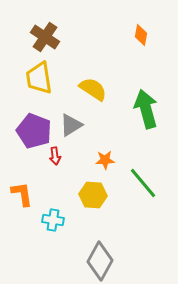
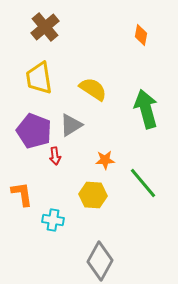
brown cross: moved 10 px up; rotated 16 degrees clockwise
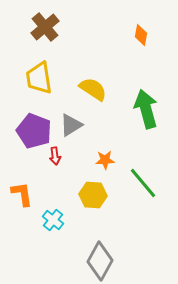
cyan cross: rotated 30 degrees clockwise
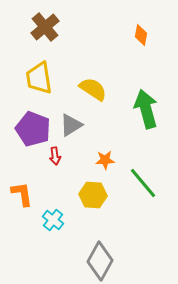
purple pentagon: moved 1 px left, 2 px up
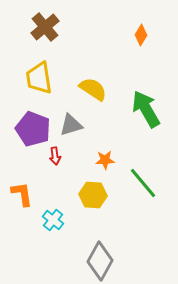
orange diamond: rotated 20 degrees clockwise
green arrow: rotated 15 degrees counterclockwise
gray triangle: rotated 15 degrees clockwise
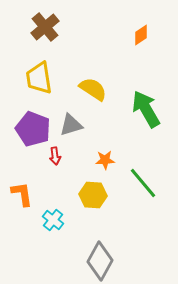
orange diamond: rotated 25 degrees clockwise
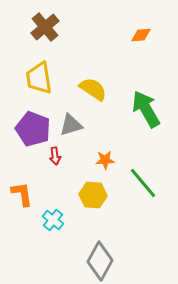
orange diamond: rotated 30 degrees clockwise
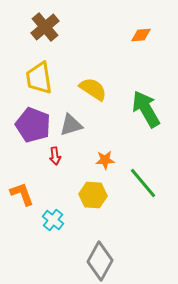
purple pentagon: moved 4 px up
orange L-shape: rotated 12 degrees counterclockwise
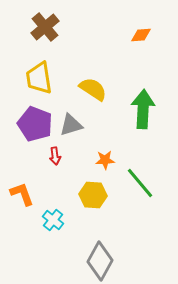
green arrow: moved 3 px left; rotated 33 degrees clockwise
purple pentagon: moved 2 px right, 1 px up
green line: moved 3 px left
